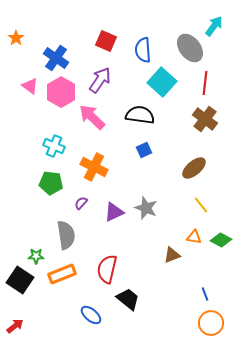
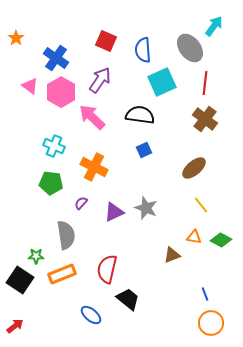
cyan square: rotated 24 degrees clockwise
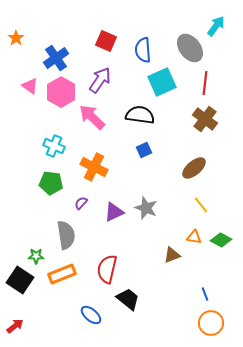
cyan arrow: moved 2 px right
blue cross: rotated 20 degrees clockwise
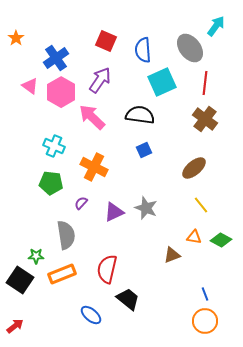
orange circle: moved 6 px left, 2 px up
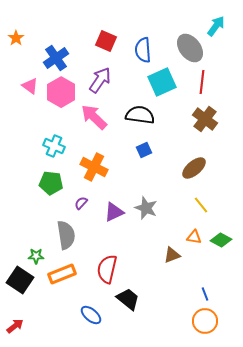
red line: moved 3 px left, 1 px up
pink arrow: moved 2 px right
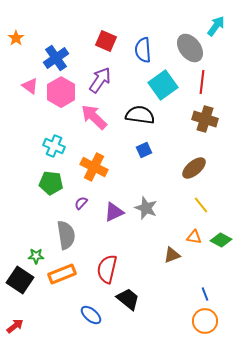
cyan square: moved 1 px right, 3 px down; rotated 12 degrees counterclockwise
brown cross: rotated 20 degrees counterclockwise
